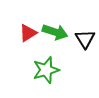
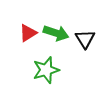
green arrow: moved 1 px right, 1 px down
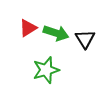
red triangle: moved 5 px up
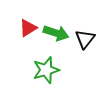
black triangle: rotated 10 degrees clockwise
